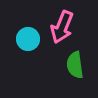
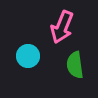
cyan circle: moved 17 px down
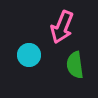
cyan circle: moved 1 px right, 1 px up
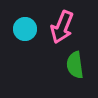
cyan circle: moved 4 px left, 26 px up
